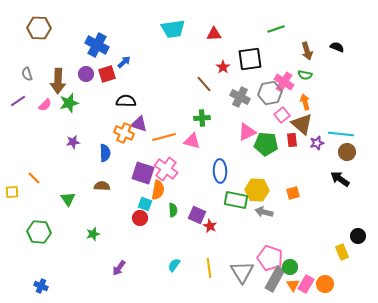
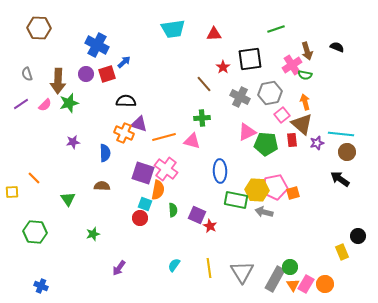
pink cross at (284, 82): moved 8 px right, 17 px up; rotated 24 degrees clockwise
purple line at (18, 101): moved 3 px right, 3 px down
green hexagon at (39, 232): moved 4 px left
pink pentagon at (270, 258): moved 5 px right, 71 px up; rotated 30 degrees counterclockwise
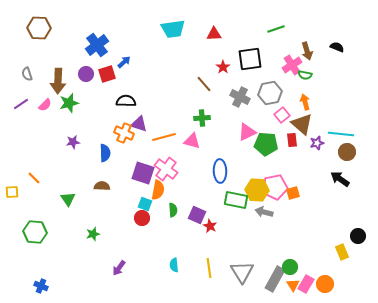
blue cross at (97, 45): rotated 25 degrees clockwise
red circle at (140, 218): moved 2 px right
cyan semicircle at (174, 265): rotated 40 degrees counterclockwise
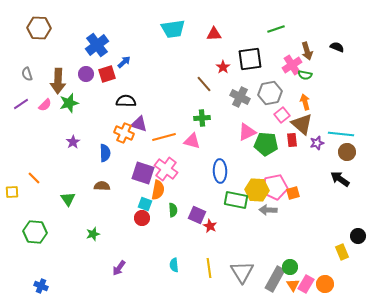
purple star at (73, 142): rotated 24 degrees counterclockwise
gray arrow at (264, 212): moved 4 px right, 2 px up; rotated 12 degrees counterclockwise
